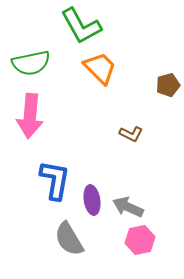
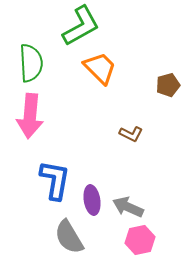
green L-shape: rotated 90 degrees counterclockwise
green semicircle: rotated 81 degrees counterclockwise
gray semicircle: moved 2 px up
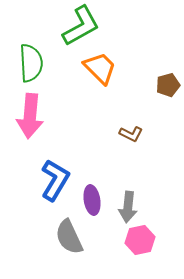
blue L-shape: rotated 21 degrees clockwise
gray arrow: rotated 108 degrees counterclockwise
gray semicircle: rotated 6 degrees clockwise
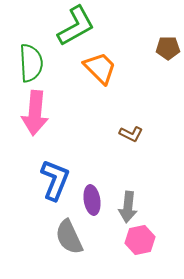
green L-shape: moved 5 px left
brown pentagon: moved 37 px up; rotated 15 degrees clockwise
pink arrow: moved 5 px right, 3 px up
blue L-shape: rotated 9 degrees counterclockwise
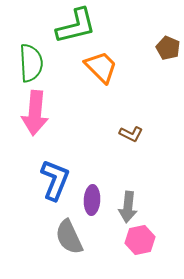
green L-shape: rotated 15 degrees clockwise
brown pentagon: rotated 25 degrees clockwise
orange trapezoid: moved 1 px right, 1 px up
purple ellipse: rotated 12 degrees clockwise
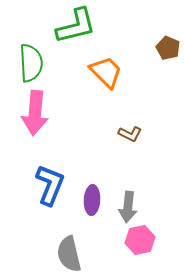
orange trapezoid: moved 5 px right, 5 px down
brown L-shape: moved 1 px left
blue L-shape: moved 5 px left, 5 px down
gray semicircle: moved 17 px down; rotated 12 degrees clockwise
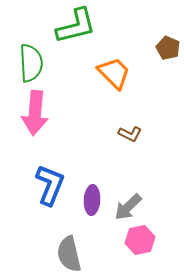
orange trapezoid: moved 8 px right, 1 px down
gray arrow: rotated 40 degrees clockwise
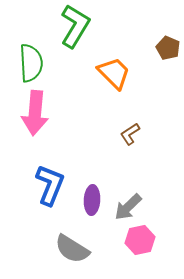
green L-shape: moved 1 px left; rotated 45 degrees counterclockwise
brown L-shape: rotated 120 degrees clockwise
gray semicircle: moved 3 px right, 5 px up; rotated 45 degrees counterclockwise
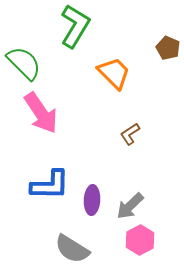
green semicircle: moved 7 px left; rotated 42 degrees counterclockwise
pink arrow: moved 6 px right; rotated 39 degrees counterclockwise
blue L-shape: rotated 69 degrees clockwise
gray arrow: moved 2 px right, 1 px up
pink hexagon: rotated 16 degrees counterclockwise
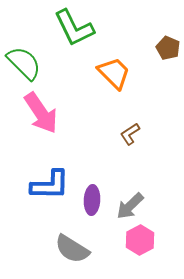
green L-shape: moved 1 px left, 2 px down; rotated 123 degrees clockwise
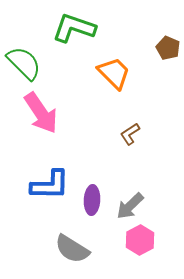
green L-shape: rotated 135 degrees clockwise
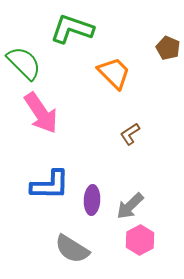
green L-shape: moved 2 px left, 1 px down
